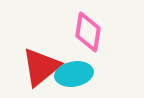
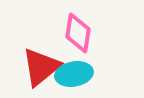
pink diamond: moved 10 px left, 1 px down
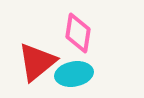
red triangle: moved 4 px left, 5 px up
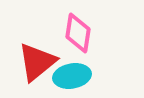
cyan ellipse: moved 2 px left, 2 px down
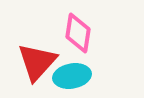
red triangle: rotated 9 degrees counterclockwise
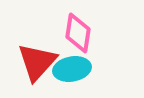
cyan ellipse: moved 7 px up
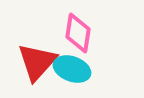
cyan ellipse: rotated 30 degrees clockwise
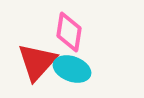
pink diamond: moved 9 px left, 1 px up
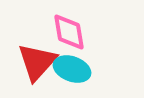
pink diamond: rotated 18 degrees counterclockwise
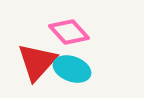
pink diamond: rotated 33 degrees counterclockwise
